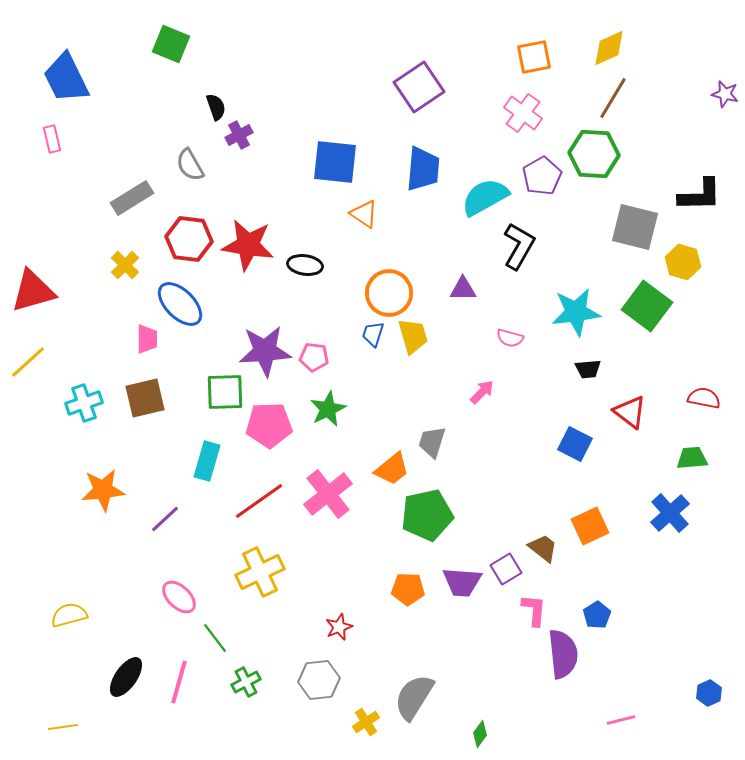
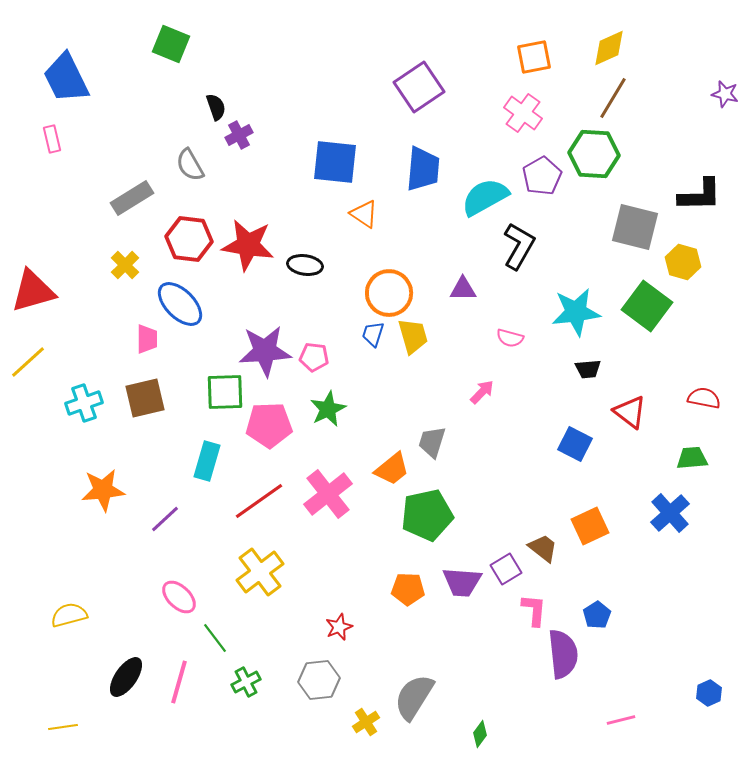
yellow cross at (260, 572): rotated 12 degrees counterclockwise
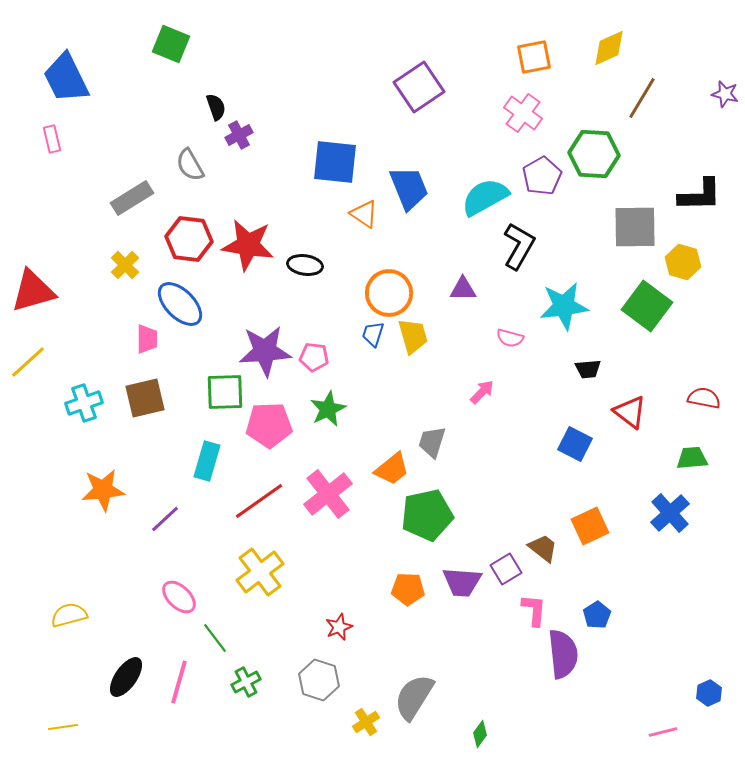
brown line at (613, 98): moved 29 px right
blue trapezoid at (423, 169): moved 14 px left, 19 px down; rotated 27 degrees counterclockwise
gray square at (635, 227): rotated 15 degrees counterclockwise
cyan star at (576, 312): moved 12 px left, 6 px up
gray hexagon at (319, 680): rotated 24 degrees clockwise
pink line at (621, 720): moved 42 px right, 12 px down
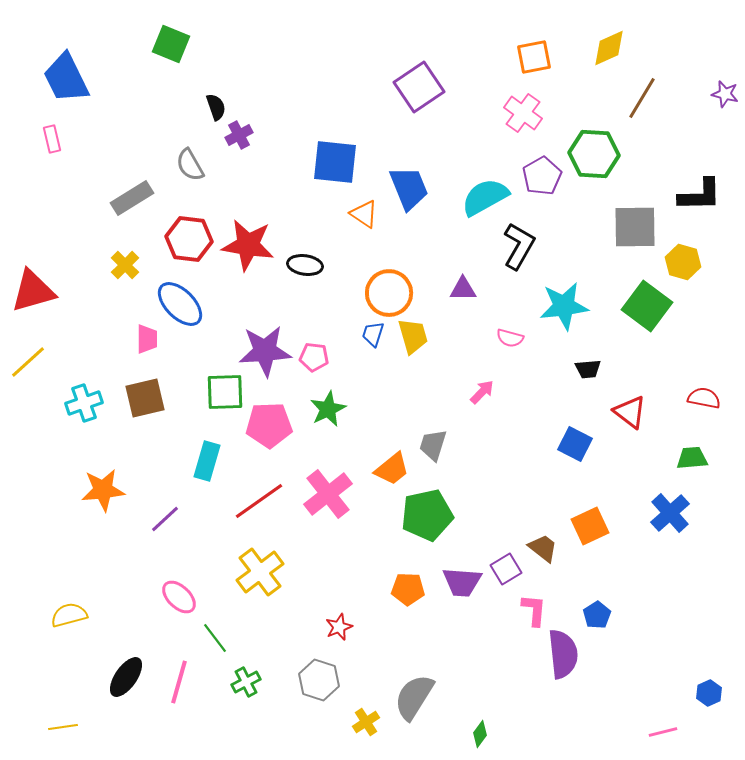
gray trapezoid at (432, 442): moved 1 px right, 3 px down
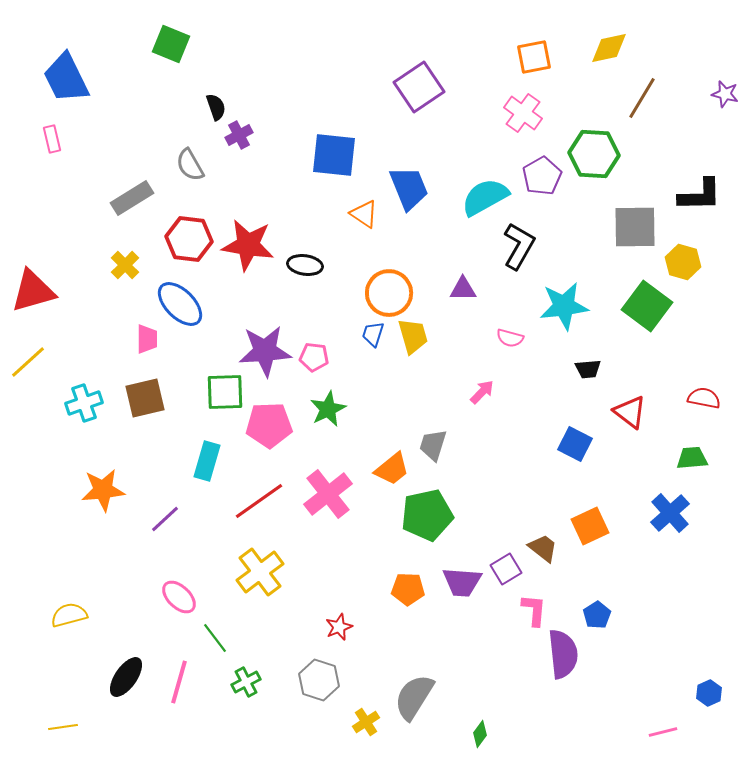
yellow diamond at (609, 48): rotated 12 degrees clockwise
blue square at (335, 162): moved 1 px left, 7 px up
